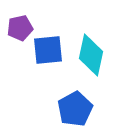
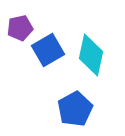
blue square: rotated 24 degrees counterclockwise
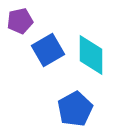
purple pentagon: moved 7 px up
cyan diamond: rotated 12 degrees counterclockwise
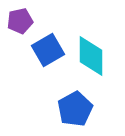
cyan diamond: moved 1 px down
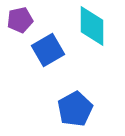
purple pentagon: moved 1 px up
cyan diamond: moved 1 px right, 30 px up
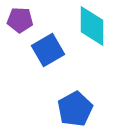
purple pentagon: rotated 15 degrees clockwise
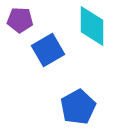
blue pentagon: moved 3 px right, 2 px up
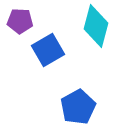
purple pentagon: moved 1 px down
cyan diamond: moved 4 px right; rotated 15 degrees clockwise
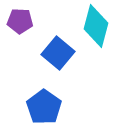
blue square: moved 10 px right, 3 px down; rotated 20 degrees counterclockwise
blue pentagon: moved 34 px left; rotated 8 degrees counterclockwise
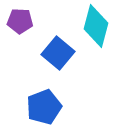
blue pentagon: rotated 16 degrees clockwise
